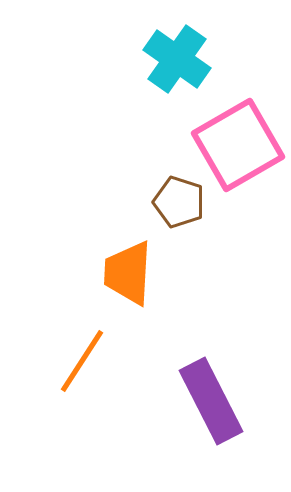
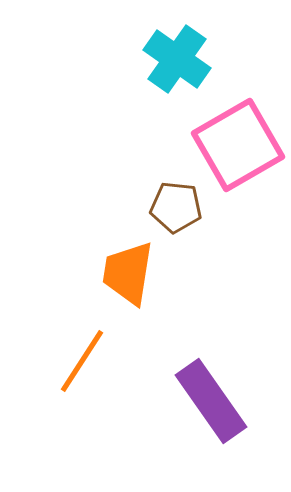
brown pentagon: moved 3 px left, 5 px down; rotated 12 degrees counterclockwise
orange trapezoid: rotated 6 degrees clockwise
purple rectangle: rotated 8 degrees counterclockwise
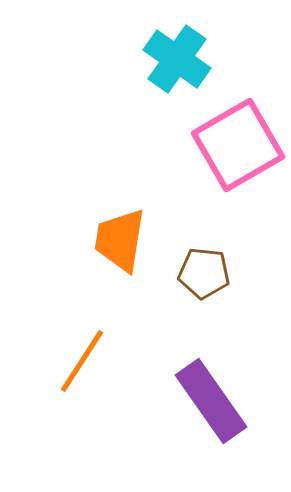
brown pentagon: moved 28 px right, 66 px down
orange trapezoid: moved 8 px left, 33 px up
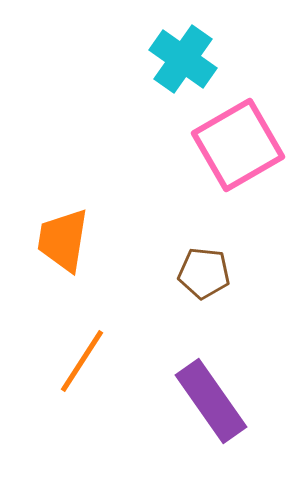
cyan cross: moved 6 px right
orange trapezoid: moved 57 px left
